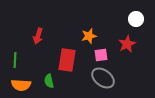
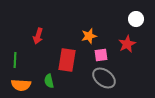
gray ellipse: moved 1 px right
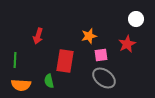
red rectangle: moved 2 px left, 1 px down
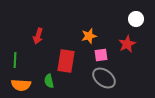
red rectangle: moved 1 px right
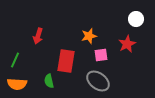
green line: rotated 21 degrees clockwise
gray ellipse: moved 6 px left, 3 px down
orange semicircle: moved 4 px left, 1 px up
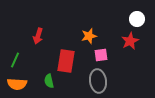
white circle: moved 1 px right
red star: moved 3 px right, 3 px up
gray ellipse: rotated 45 degrees clockwise
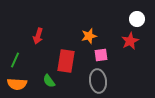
green semicircle: rotated 24 degrees counterclockwise
